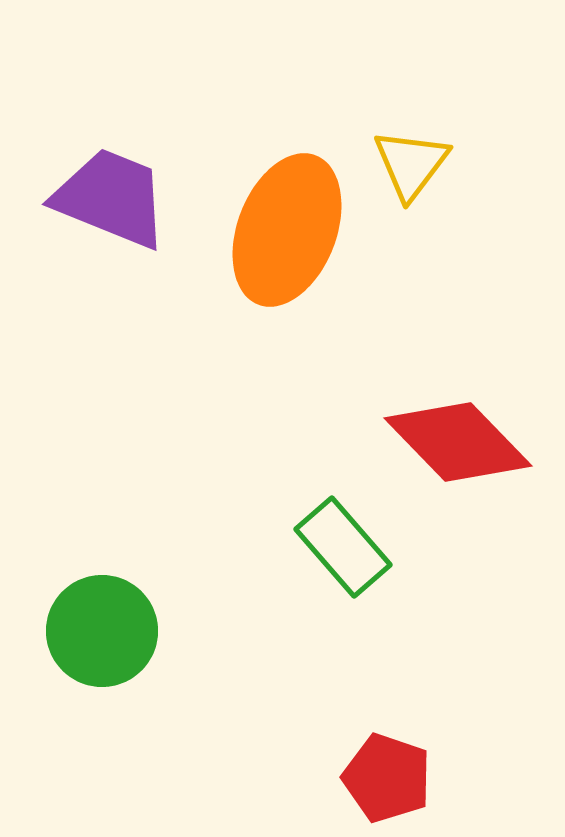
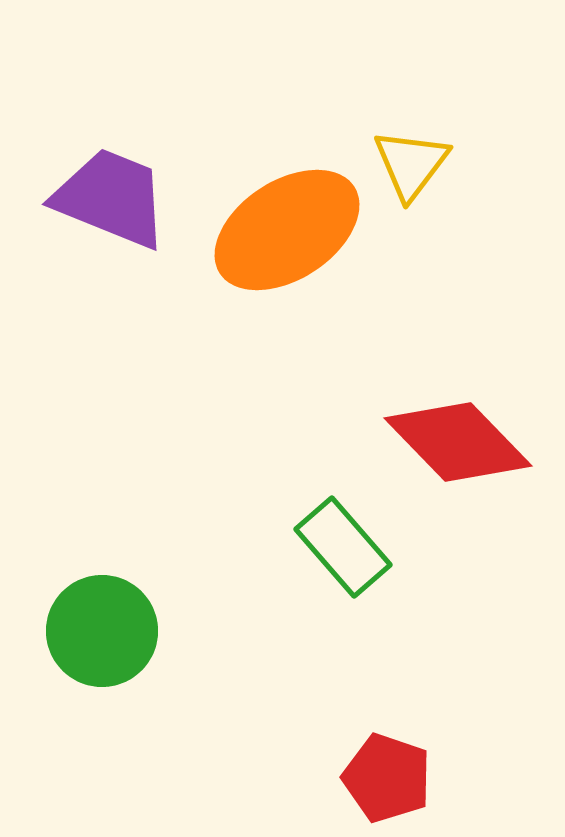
orange ellipse: rotated 36 degrees clockwise
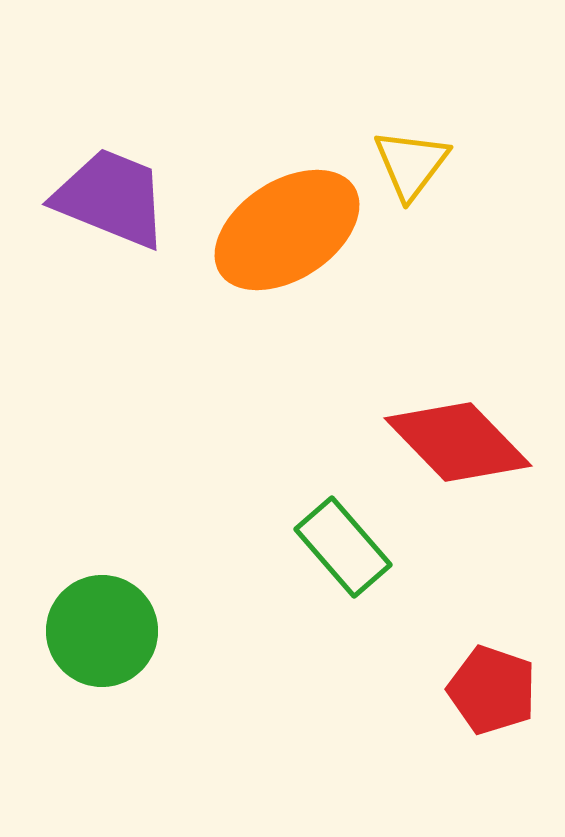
red pentagon: moved 105 px right, 88 px up
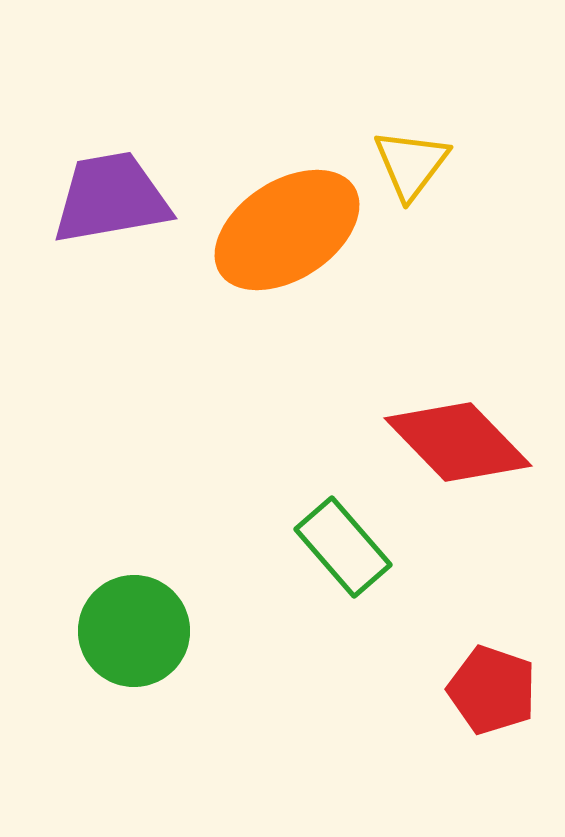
purple trapezoid: rotated 32 degrees counterclockwise
green circle: moved 32 px right
